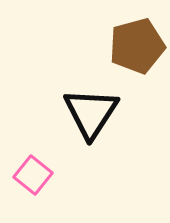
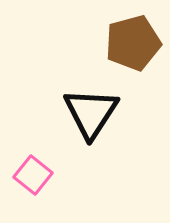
brown pentagon: moved 4 px left, 3 px up
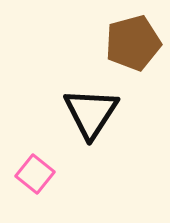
pink square: moved 2 px right, 1 px up
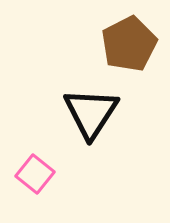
brown pentagon: moved 4 px left, 1 px down; rotated 12 degrees counterclockwise
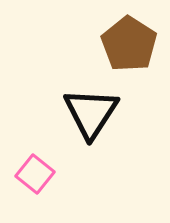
brown pentagon: rotated 12 degrees counterclockwise
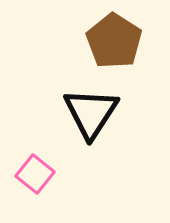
brown pentagon: moved 15 px left, 3 px up
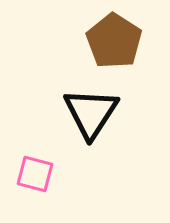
pink square: rotated 24 degrees counterclockwise
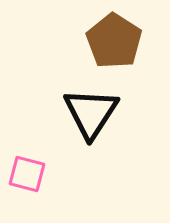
pink square: moved 8 px left
